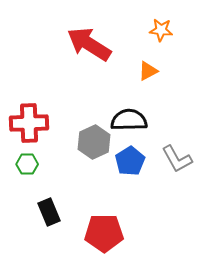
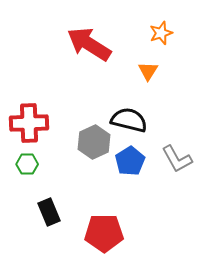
orange star: moved 3 px down; rotated 25 degrees counterclockwise
orange triangle: rotated 30 degrees counterclockwise
black semicircle: rotated 15 degrees clockwise
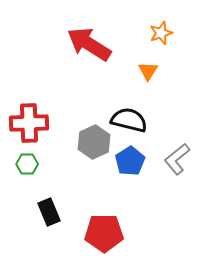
gray L-shape: rotated 80 degrees clockwise
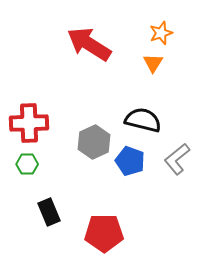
orange triangle: moved 5 px right, 8 px up
black semicircle: moved 14 px right
blue pentagon: rotated 20 degrees counterclockwise
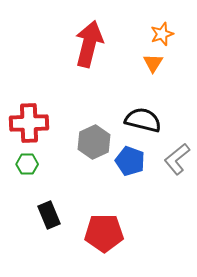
orange star: moved 1 px right, 1 px down
red arrow: rotated 72 degrees clockwise
black rectangle: moved 3 px down
